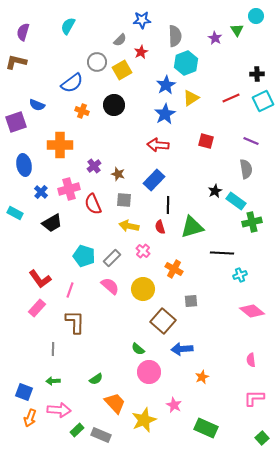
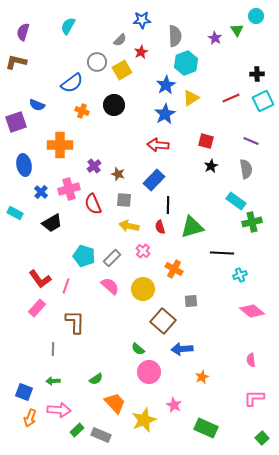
black star at (215, 191): moved 4 px left, 25 px up
pink line at (70, 290): moved 4 px left, 4 px up
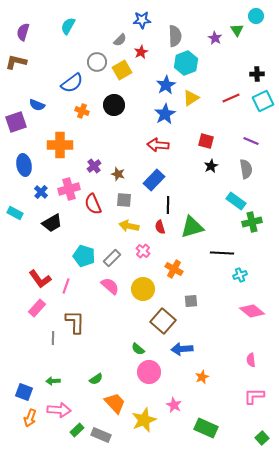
gray line at (53, 349): moved 11 px up
pink L-shape at (254, 398): moved 2 px up
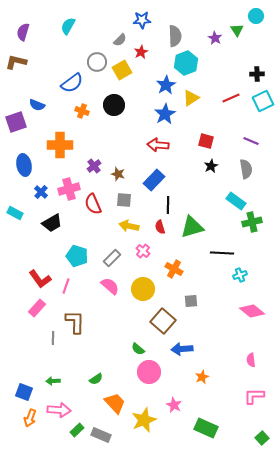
cyan pentagon at (84, 256): moved 7 px left
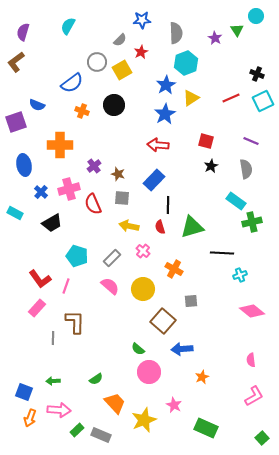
gray semicircle at (175, 36): moved 1 px right, 3 px up
brown L-shape at (16, 62): rotated 50 degrees counterclockwise
black cross at (257, 74): rotated 24 degrees clockwise
gray square at (124, 200): moved 2 px left, 2 px up
pink L-shape at (254, 396): rotated 150 degrees clockwise
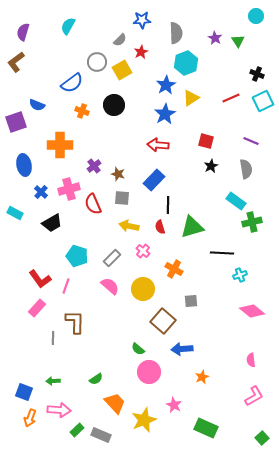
green triangle at (237, 30): moved 1 px right, 11 px down
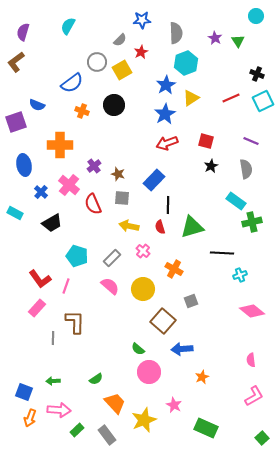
red arrow at (158, 145): moved 9 px right, 2 px up; rotated 25 degrees counterclockwise
pink cross at (69, 189): moved 4 px up; rotated 35 degrees counterclockwise
gray square at (191, 301): rotated 16 degrees counterclockwise
gray rectangle at (101, 435): moved 6 px right; rotated 30 degrees clockwise
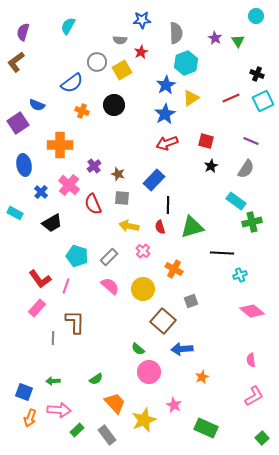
gray semicircle at (120, 40): rotated 48 degrees clockwise
purple square at (16, 122): moved 2 px right, 1 px down; rotated 15 degrees counterclockwise
gray semicircle at (246, 169): rotated 42 degrees clockwise
gray rectangle at (112, 258): moved 3 px left, 1 px up
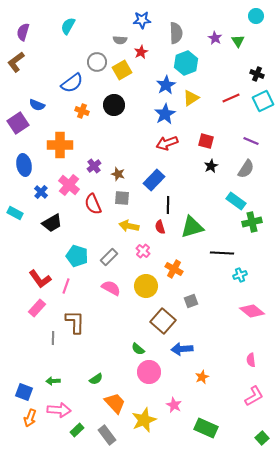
pink semicircle at (110, 286): moved 1 px right, 2 px down; rotated 12 degrees counterclockwise
yellow circle at (143, 289): moved 3 px right, 3 px up
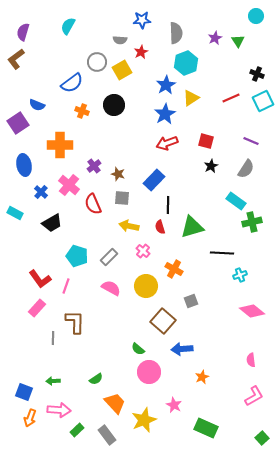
purple star at (215, 38): rotated 16 degrees clockwise
brown L-shape at (16, 62): moved 3 px up
